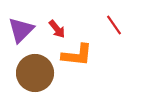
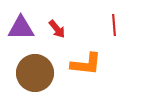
red line: rotated 30 degrees clockwise
purple triangle: moved 2 px up; rotated 44 degrees clockwise
orange L-shape: moved 9 px right, 9 px down
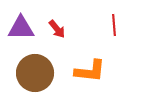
orange L-shape: moved 4 px right, 7 px down
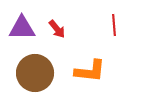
purple triangle: moved 1 px right
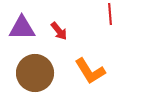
red line: moved 4 px left, 11 px up
red arrow: moved 2 px right, 2 px down
orange L-shape: rotated 52 degrees clockwise
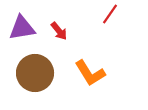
red line: rotated 40 degrees clockwise
purple triangle: rotated 8 degrees counterclockwise
orange L-shape: moved 2 px down
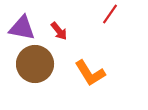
purple triangle: rotated 20 degrees clockwise
brown circle: moved 9 px up
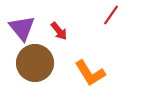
red line: moved 1 px right, 1 px down
purple triangle: rotated 40 degrees clockwise
brown circle: moved 1 px up
